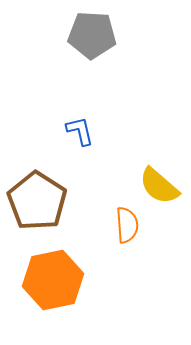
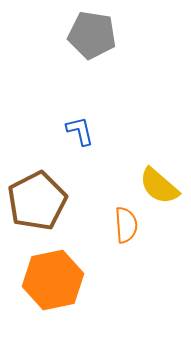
gray pentagon: rotated 6 degrees clockwise
brown pentagon: rotated 12 degrees clockwise
orange semicircle: moved 1 px left
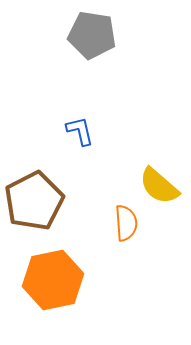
brown pentagon: moved 3 px left
orange semicircle: moved 2 px up
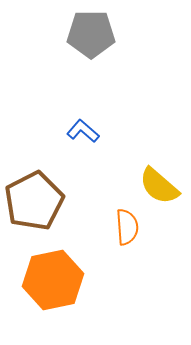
gray pentagon: moved 1 px left, 1 px up; rotated 9 degrees counterclockwise
blue L-shape: moved 3 px right; rotated 36 degrees counterclockwise
orange semicircle: moved 1 px right, 4 px down
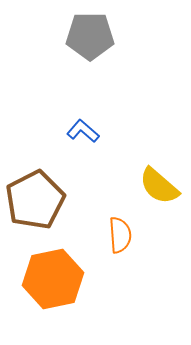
gray pentagon: moved 1 px left, 2 px down
brown pentagon: moved 1 px right, 1 px up
orange semicircle: moved 7 px left, 8 px down
orange hexagon: moved 1 px up
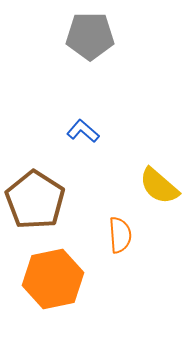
brown pentagon: rotated 12 degrees counterclockwise
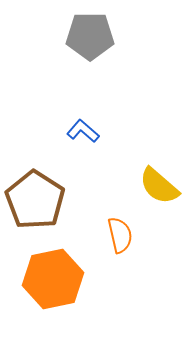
orange semicircle: rotated 9 degrees counterclockwise
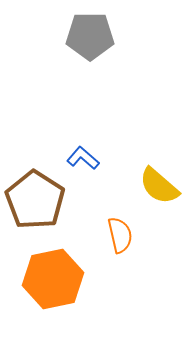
blue L-shape: moved 27 px down
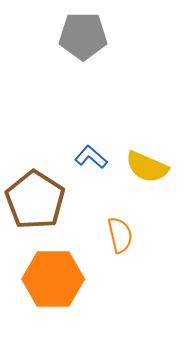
gray pentagon: moved 7 px left
blue L-shape: moved 8 px right, 1 px up
yellow semicircle: moved 12 px left, 19 px up; rotated 18 degrees counterclockwise
orange hexagon: rotated 12 degrees clockwise
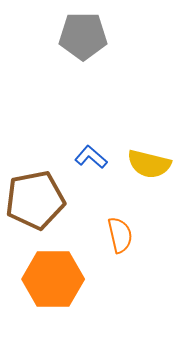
yellow semicircle: moved 2 px right, 3 px up; rotated 9 degrees counterclockwise
brown pentagon: rotated 28 degrees clockwise
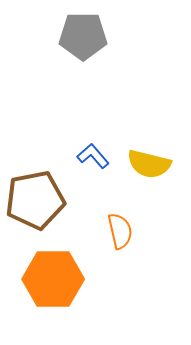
blue L-shape: moved 2 px right, 1 px up; rotated 8 degrees clockwise
orange semicircle: moved 4 px up
